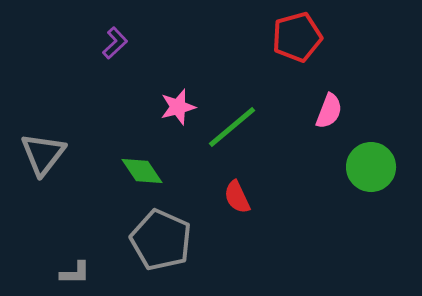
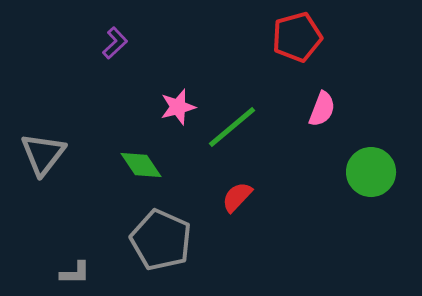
pink semicircle: moved 7 px left, 2 px up
green circle: moved 5 px down
green diamond: moved 1 px left, 6 px up
red semicircle: rotated 68 degrees clockwise
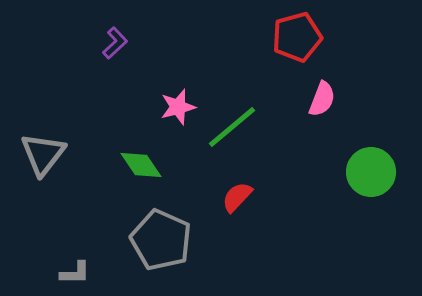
pink semicircle: moved 10 px up
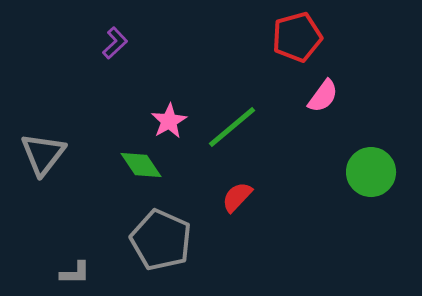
pink semicircle: moved 1 px right, 3 px up; rotated 15 degrees clockwise
pink star: moved 9 px left, 14 px down; rotated 15 degrees counterclockwise
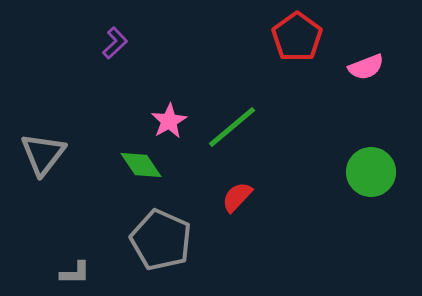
red pentagon: rotated 21 degrees counterclockwise
pink semicircle: moved 43 px right, 29 px up; rotated 33 degrees clockwise
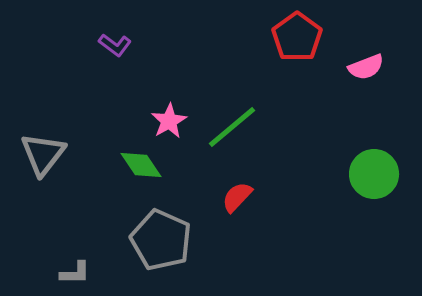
purple L-shape: moved 2 px down; rotated 80 degrees clockwise
green circle: moved 3 px right, 2 px down
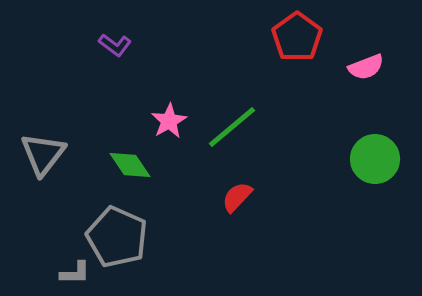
green diamond: moved 11 px left
green circle: moved 1 px right, 15 px up
gray pentagon: moved 44 px left, 3 px up
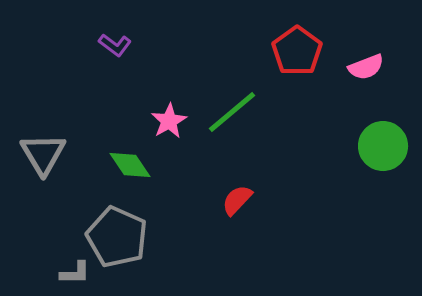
red pentagon: moved 14 px down
green line: moved 15 px up
gray triangle: rotated 9 degrees counterclockwise
green circle: moved 8 px right, 13 px up
red semicircle: moved 3 px down
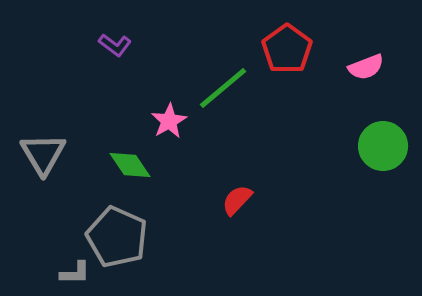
red pentagon: moved 10 px left, 2 px up
green line: moved 9 px left, 24 px up
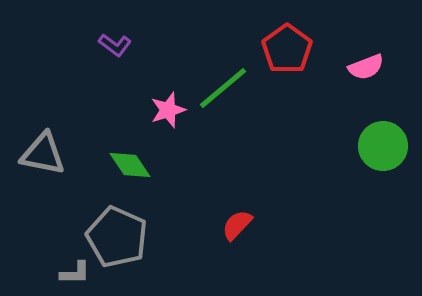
pink star: moved 1 px left, 11 px up; rotated 12 degrees clockwise
gray triangle: rotated 48 degrees counterclockwise
red semicircle: moved 25 px down
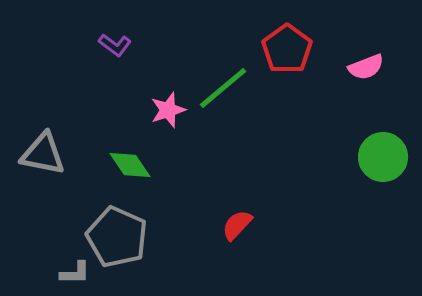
green circle: moved 11 px down
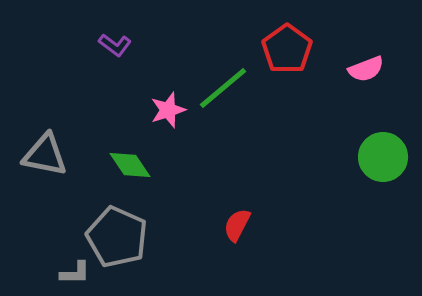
pink semicircle: moved 2 px down
gray triangle: moved 2 px right, 1 px down
red semicircle: rotated 16 degrees counterclockwise
